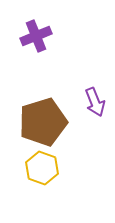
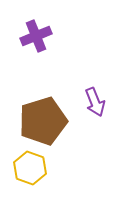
brown pentagon: moved 1 px up
yellow hexagon: moved 12 px left
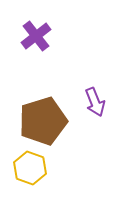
purple cross: rotated 16 degrees counterclockwise
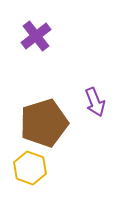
brown pentagon: moved 1 px right, 2 px down
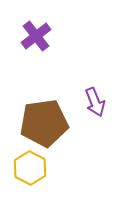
brown pentagon: rotated 9 degrees clockwise
yellow hexagon: rotated 8 degrees clockwise
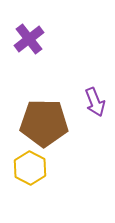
purple cross: moved 7 px left, 3 px down
brown pentagon: rotated 9 degrees clockwise
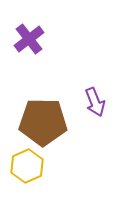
brown pentagon: moved 1 px left, 1 px up
yellow hexagon: moved 3 px left, 2 px up; rotated 8 degrees clockwise
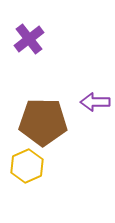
purple arrow: rotated 112 degrees clockwise
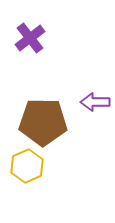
purple cross: moved 1 px right, 1 px up
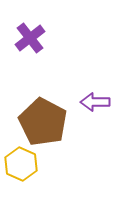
brown pentagon: rotated 27 degrees clockwise
yellow hexagon: moved 6 px left, 2 px up; rotated 12 degrees counterclockwise
